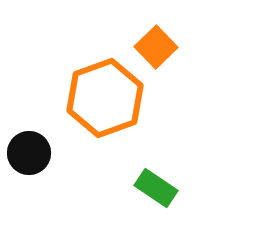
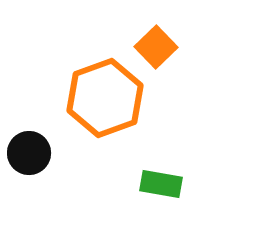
green rectangle: moved 5 px right, 4 px up; rotated 24 degrees counterclockwise
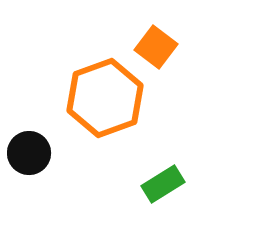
orange square: rotated 9 degrees counterclockwise
green rectangle: moved 2 px right; rotated 42 degrees counterclockwise
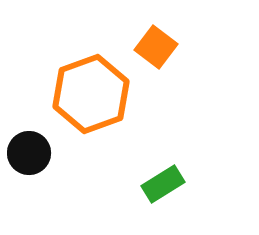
orange hexagon: moved 14 px left, 4 px up
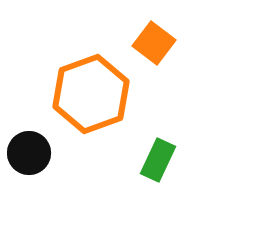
orange square: moved 2 px left, 4 px up
green rectangle: moved 5 px left, 24 px up; rotated 33 degrees counterclockwise
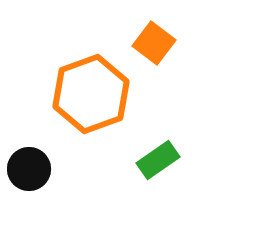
black circle: moved 16 px down
green rectangle: rotated 30 degrees clockwise
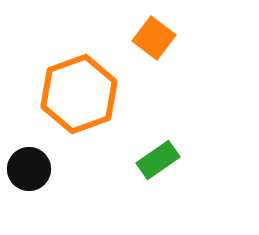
orange square: moved 5 px up
orange hexagon: moved 12 px left
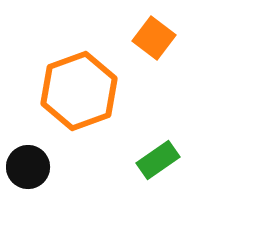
orange hexagon: moved 3 px up
black circle: moved 1 px left, 2 px up
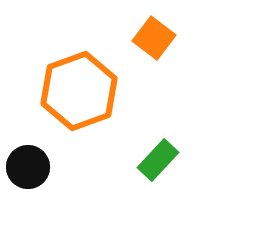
green rectangle: rotated 12 degrees counterclockwise
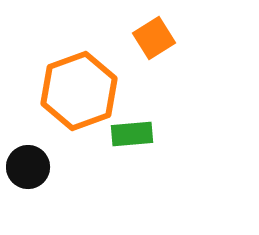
orange square: rotated 21 degrees clockwise
green rectangle: moved 26 px left, 26 px up; rotated 42 degrees clockwise
